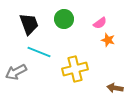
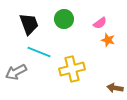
yellow cross: moved 3 px left
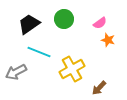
black trapezoid: rotated 105 degrees counterclockwise
yellow cross: rotated 15 degrees counterclockwise
brown arrow: moved 16 px left; rotated 56 degrees counterclockwise
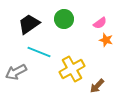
orange star: moved 2 px left
brown arrow: moved 2 px left, 2 px up
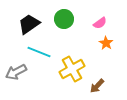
orange star: moved 3 px down; rotated 16 degrees clockwise
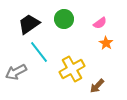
cyan line: rotated 30 degrees clockwise
